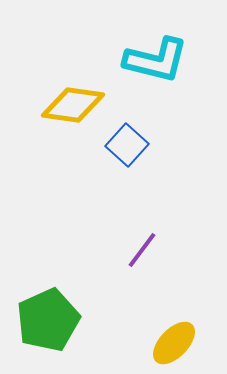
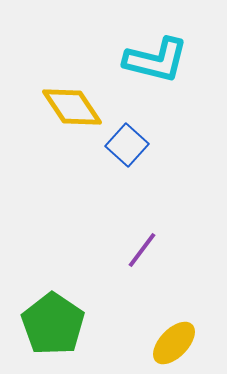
yellow diamond: moved 1 px left, 2 px down; rotated 48 degrees clockwise
green pentagon: moved 5 px right, 4 px down; rotated 14 degrees counterclockwise
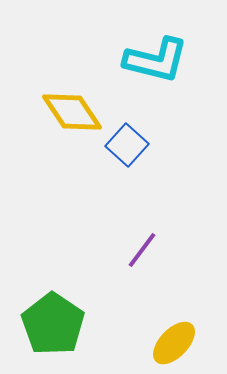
yellow diamond: moved 5 px down
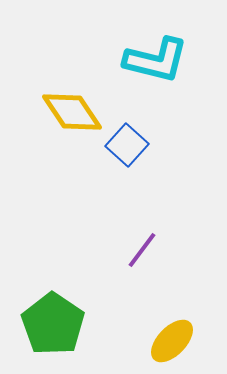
yellow ellipse: moved 2 px left, 2 px up
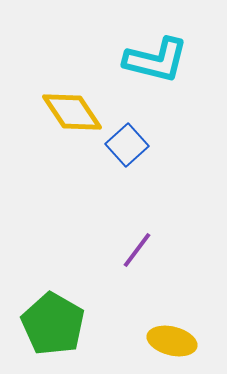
blue square: rotated 6 degrees clockwise
purple line: moved 5 px left
green pentagon: rotated 4 degrees counterclockwise
yellow ellipse: rotated 60 degrees clockwise
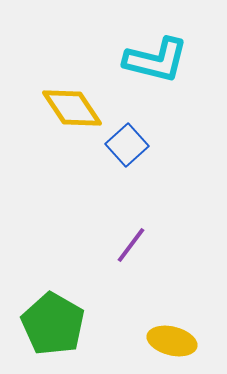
yellow diamond: moved 4 px up
purple line: moved 6 px left, 5 px up
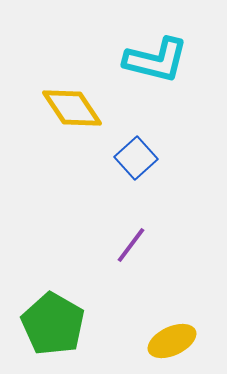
blue square: moved 9 px right, 13 px down
yellow ellipse: rotated 39 degrees counterclockwise
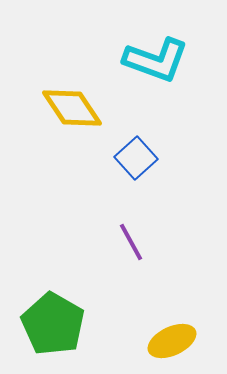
cyan L-shape: rotated 6 degrees clockwise
purple line: moved 3 px up; rotated 66 degrees counterclockwise
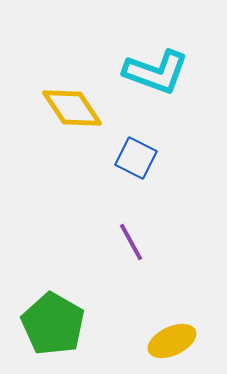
cyan L-shape: moved 12 px down
blue square: rotated 21 degrees counterclockwise
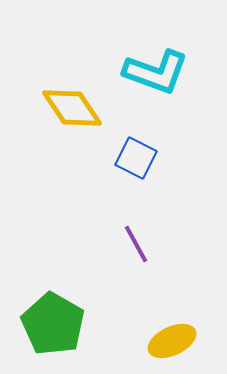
purple line: moved 5 px right, 2 px down
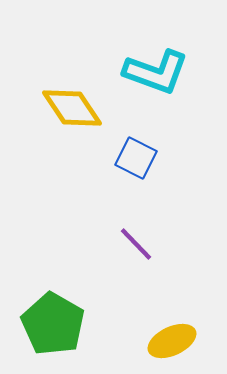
purple line: rotated 15 degrees counterclockwise
